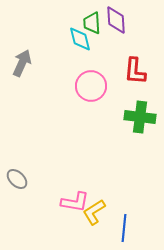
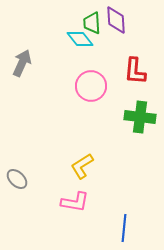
cyan diamond: rotated 24 degrees counterclockwise
yellow L-shape: moved 12 px left, 46 px up
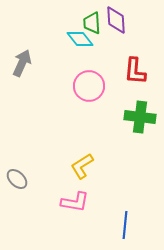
pink circle: moved 2 px left
blue line: moved 1 px right, 3 px up
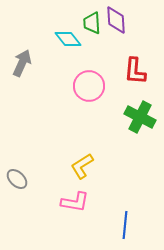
cyan diamond: moved 12 px left
green cross: rotated 20 degrees clockwise
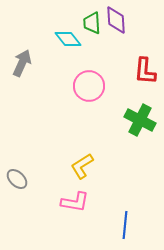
red L-shape: moved 10 px right
green cross: moved 3 px down
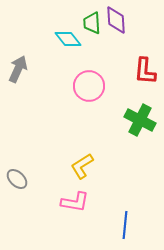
gray arrow: moved 4 px left, 6 px down
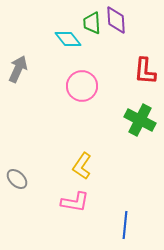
pink circle: moved 7 px left
yellow L-shape: rotated 24 degrees counterclockwise
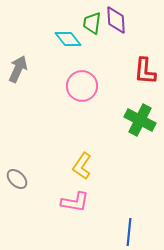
green trapezoid: rotated 10 degrees clockwise
blue line: moved 4 px right, 7 px down
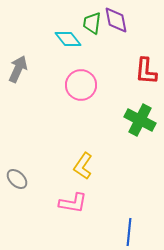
purple diamond: rotated 8 degrees counterclockwise
red L-shape: moved 1 px right
pink circle: moved 1 px left, 1 px up
yellow L-shape: moved 1 px right
pink L-shape: moved 2 px left, 1 px down
